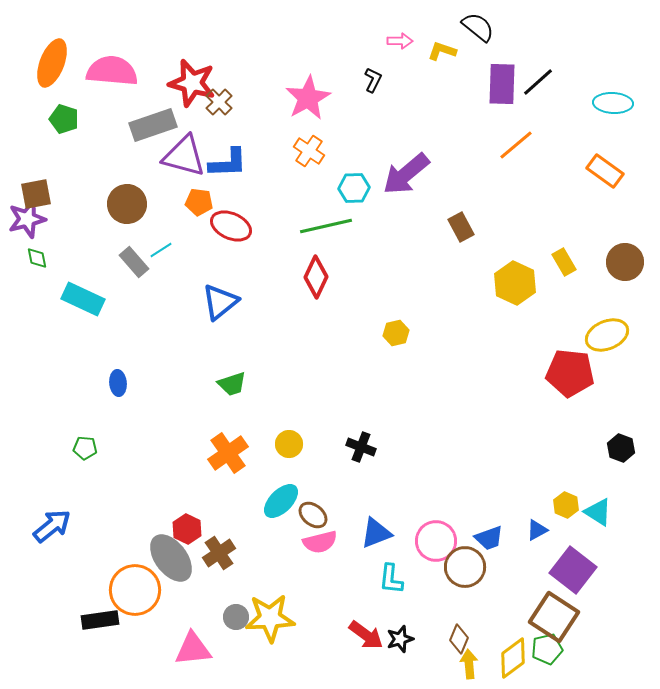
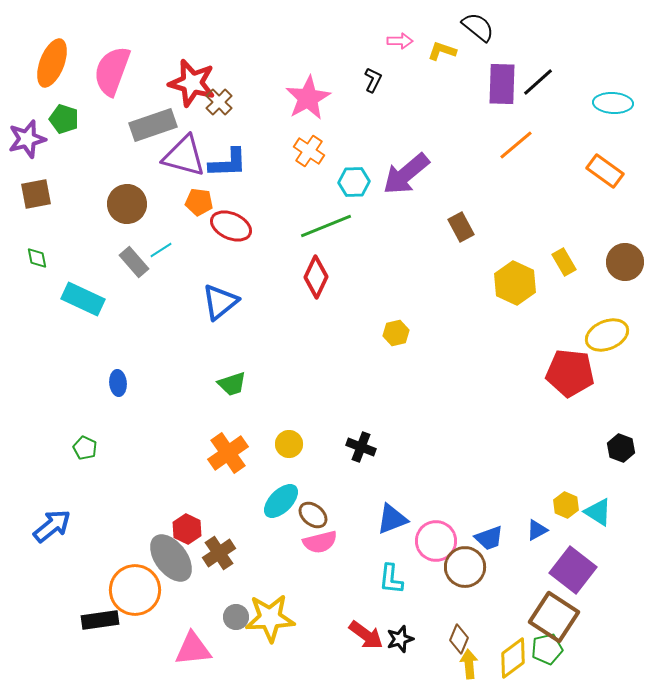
pink semicircle at (112, 71): rotated 75 degrees counterclockwise
cyan hexagon at (354, 188): moved 6 px up
purple star at (27, 219): moved 80 px up
green line at (326, 226): rotated 9 degrees counterclockwise
green pentagon at (85, 448): rotated 20 degrees clockwise
blue triangle at (376, 533): moved 16 px right, 14 px up
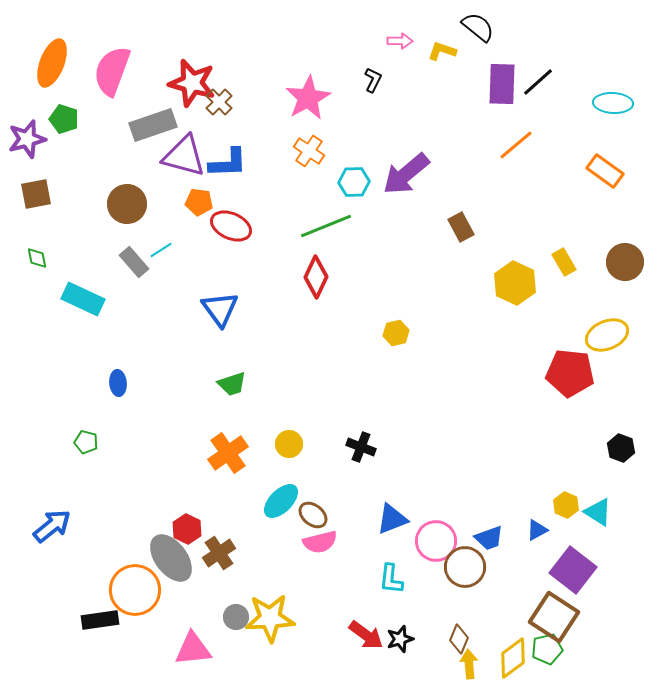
blue triangle at (220, 302): moved 7 px down; rotated 27 degrees counterclockwise
green pentagon at (85, 448): moved 1 px right, 6 px up; rotated 10 degrees counterclockwise
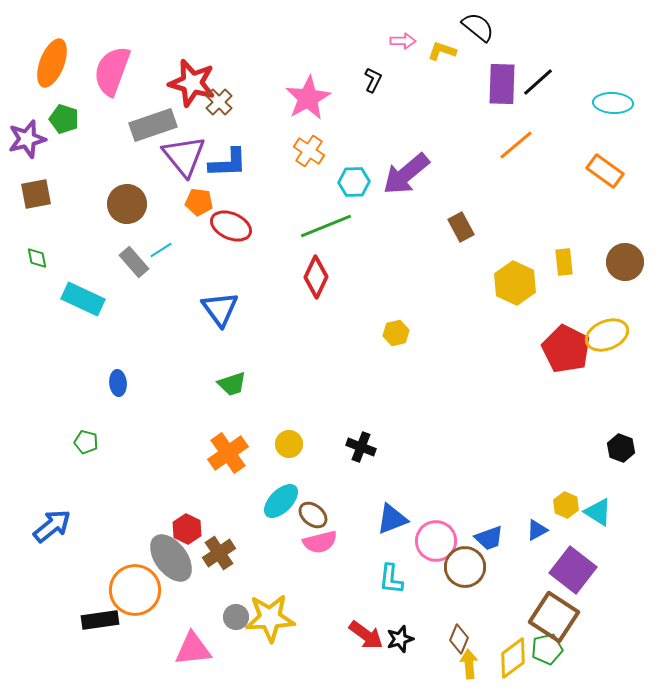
pink arrow at (400, 41): moved 3 px right
purple triangle at (184, 156): rotated 36 degrees clockwise
yellow rectangle at (564, 262): rotated 24 degrees clockwise
red pentagon at (570, 373): moved 4 px left, 24 px up; rotated 21 degrees clockwise
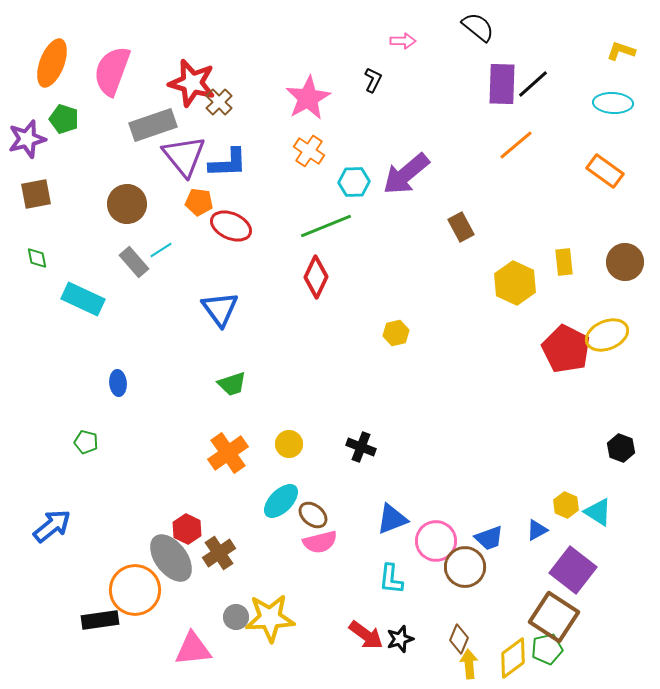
yellow L-shape at (442, 51): moved 179 px right
black line at (538, 82): moved 5 px left, 2 px down
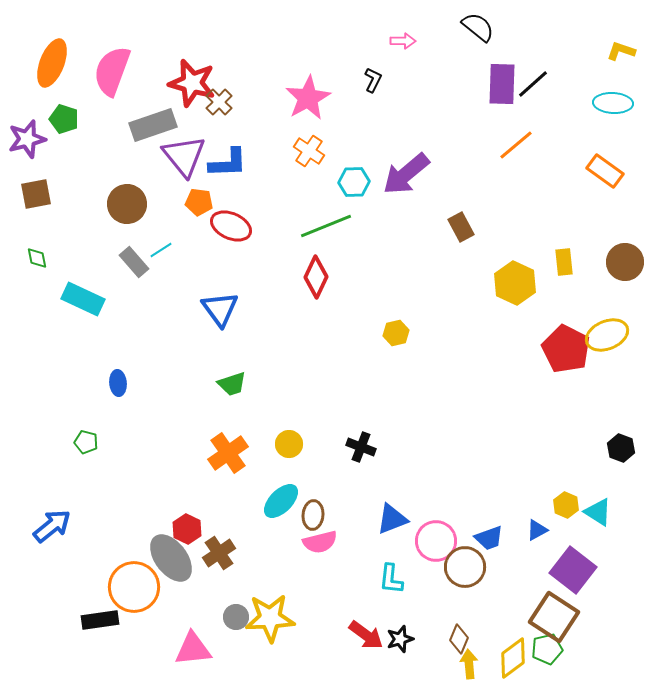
brown ellipse at (313, 515): rotated 56 degrees clockwise
orange circle at (135, 590): moved 1 px left, 3 px up
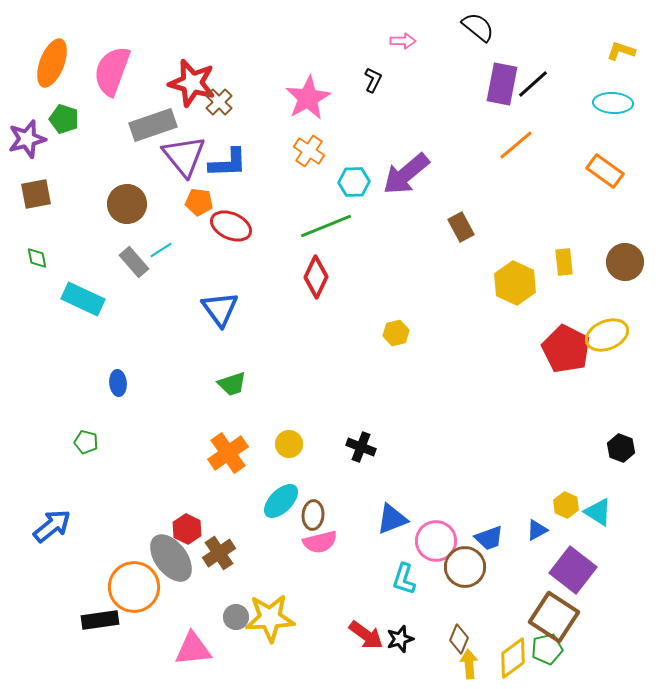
purple rectangle at (502, 84): rotated 9 degrees clockwise
cyan L-shape at (391, 579): moved 13 px right; rotated 12 degrees clockwise
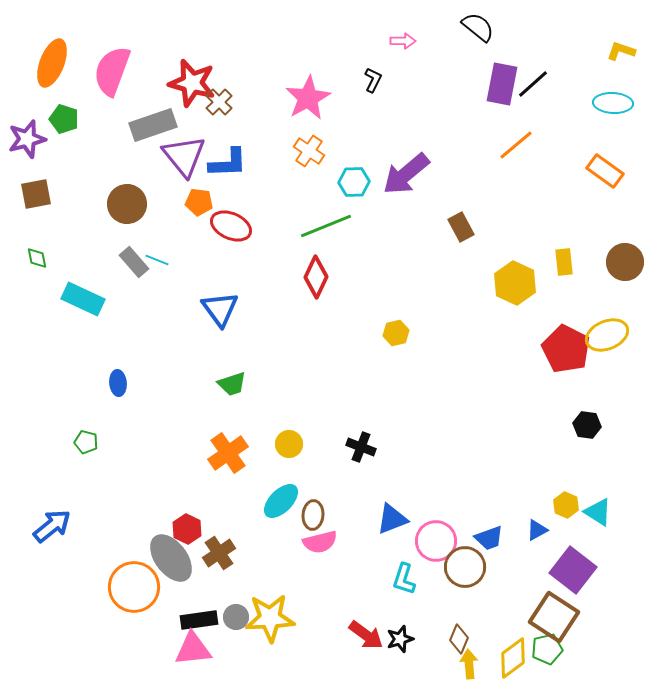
cyan line at (161, 250): moved 4 px left, 10 px down; rotated 55 degrees clockwise
black hexagon at (621, 448): moved 34 px left, 23 px up; rotated 12 degrees counterclockwise
black rectangle at (100, 620): moved 99 px right
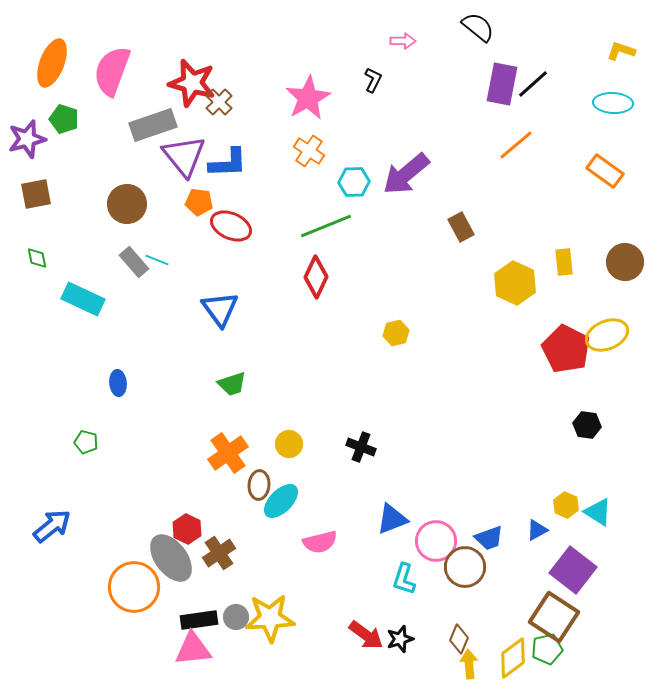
brown ellipse at (313, 515): moved 54 px left, 30 px up
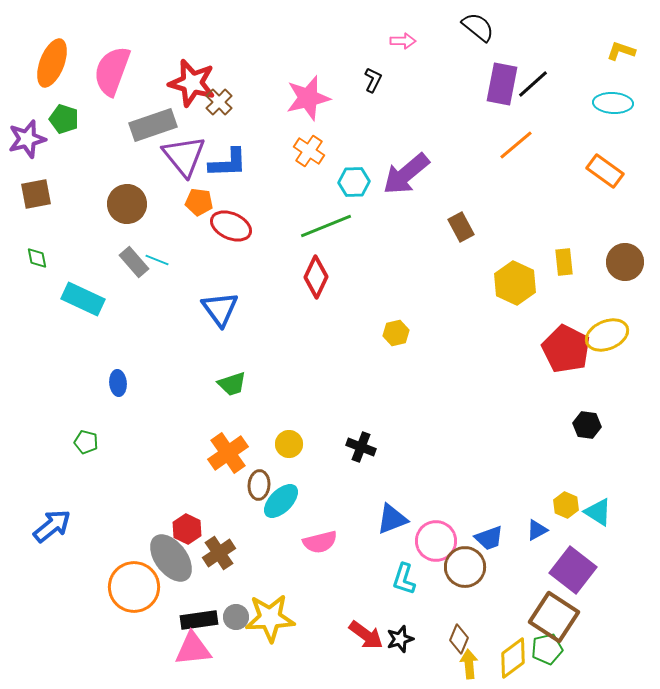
pink star at (308, 98): rotated 15 degrees clockwise
